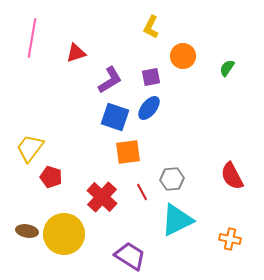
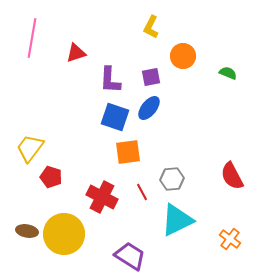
green semicircle: moved 1 px right, 5 px down; rotated 78 degrees clockwise
purple L-shape: rotated 124 degrees clockwise
red cross: rotated 16 degrees counterclockwise
orange cross: rotated 25 degrees clockwise
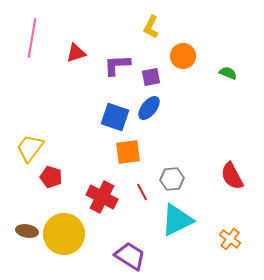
purple L-shape: moved 7 px right, 15 px up; rotated 84 degrees clockwise
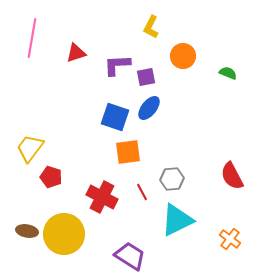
purple square: moved 5 px left
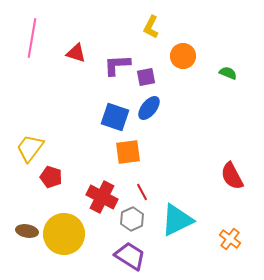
red triangle: rotated 35 degrees clockwise
gray hexagon: moved 40 px left, 40 px down; rotated 20 degrees counterclockwise
